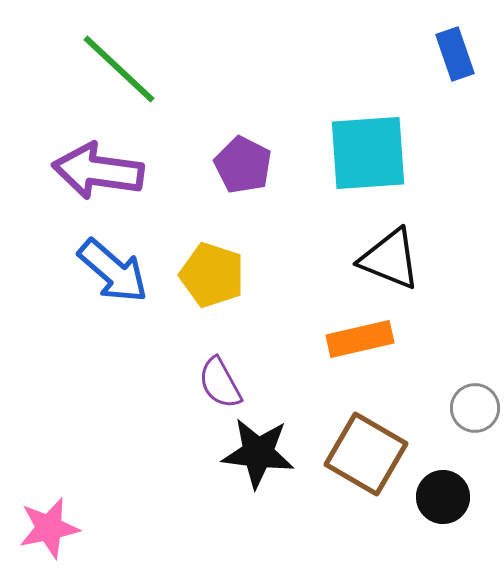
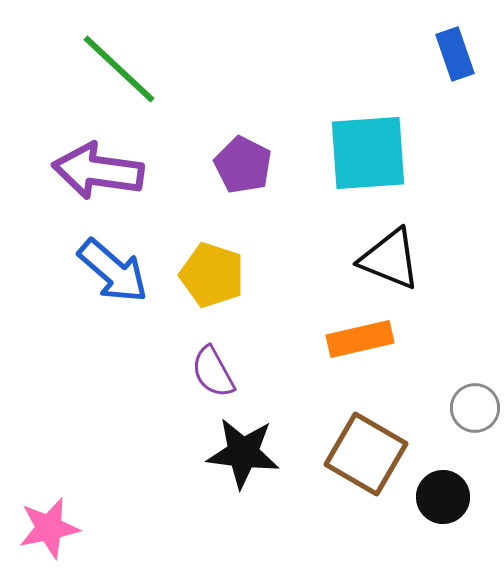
purple semicircle: moved 7 px left, 11 px up
black star: moved 15 px left
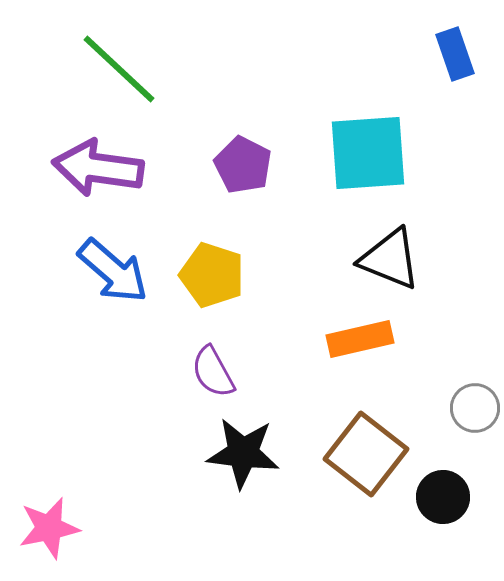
purple arrow: moved 3 px up
brown square: rotated 8 degrees clockwise
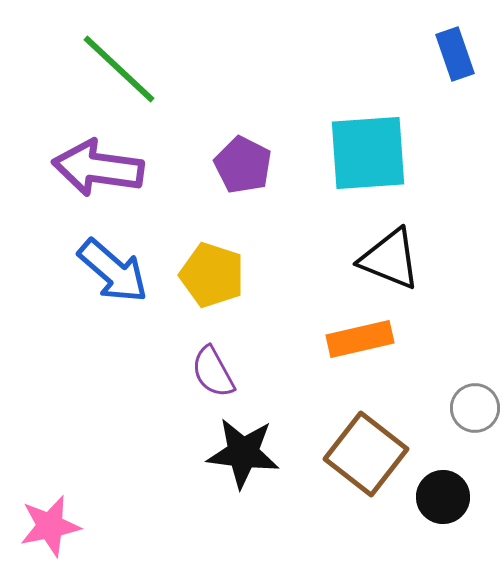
pink star: moved 1 px right, 2 px up
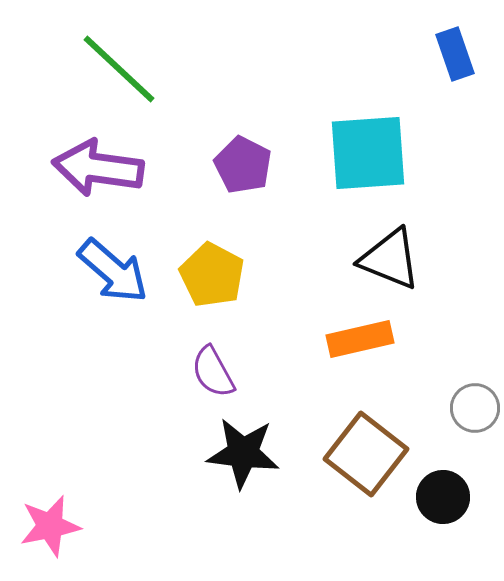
yellow pentagon: rotated 10 degrees clockwise
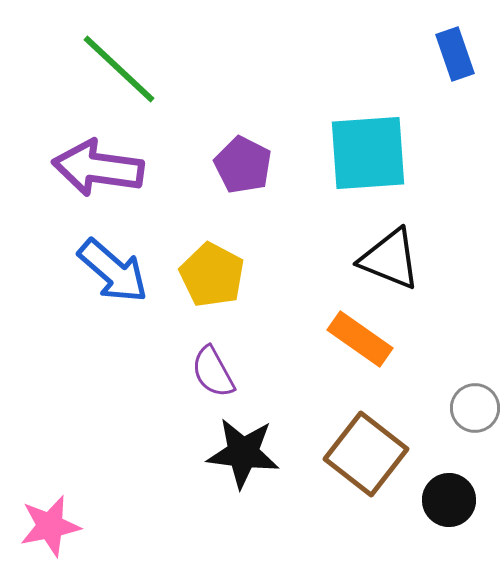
orange rectangle: rotated 48 degrees clockwise
black circle: moved 6 px right, 3 px down
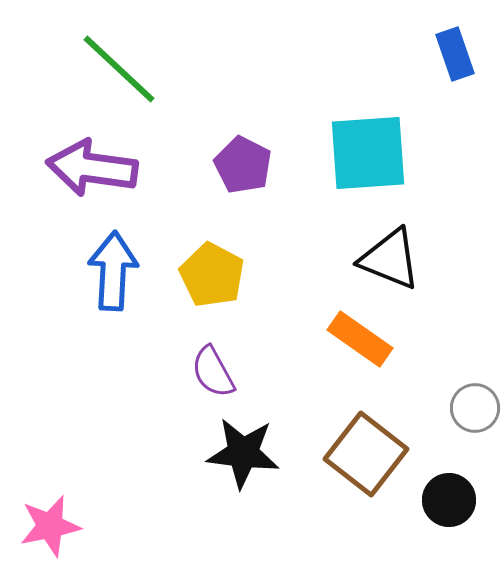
purple arrow: moved 6 px left
blue arrow: rotated 128 degrees counterclockwise
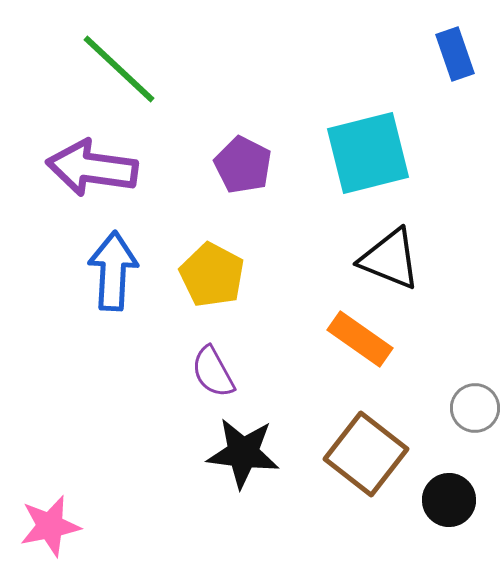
cyan square: rotated 10 degrees counterclockwise
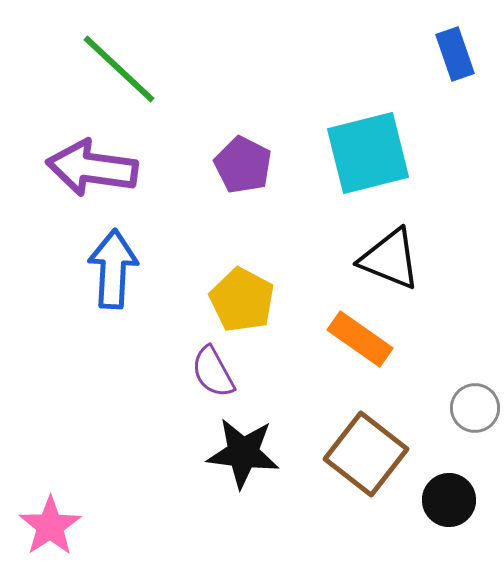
blue arrow: moved 2 px up
yellow pentagon: moved 30 px right, 25 px down
pink star: rotated 22 degrees counterclockwise
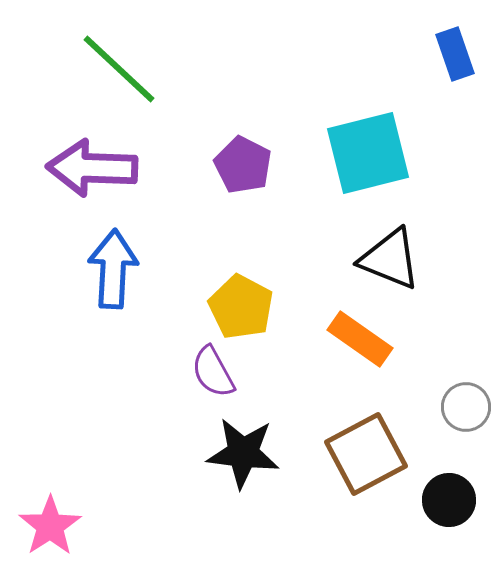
purple arrow: rotated 6 degrees counterclockwise
yellow pentagon: moved 1 px left, 7 px down
gray circle: moved 9 px left, 1 px up
brown square: rotated 24 degrees clockwise
